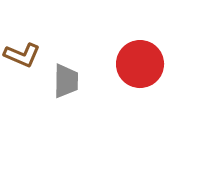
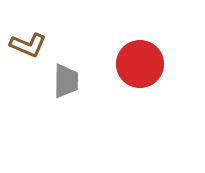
brown L-shape: moved 6 px right, 10 px up
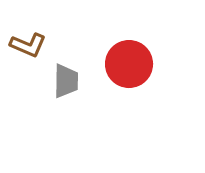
red circle: moved 11 px left
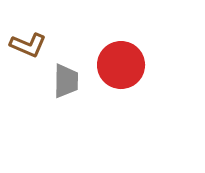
red circle: moved 8 px left, 1 px down
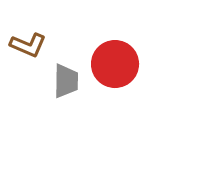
red circle: moved 6 px left, 1 px up
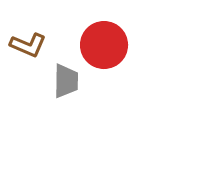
red circle: moved 11 px left, 19 px up
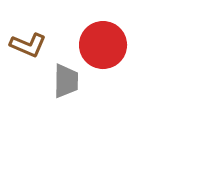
red circle: moved 1 px left
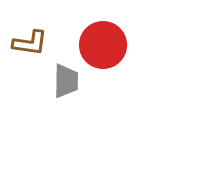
brown L-shape: moved 2 px right, 2 px up; rotated 15 degrees counterclockwise
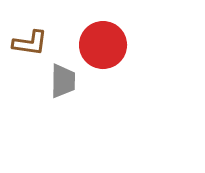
gray trapezoid: moved 3 px left
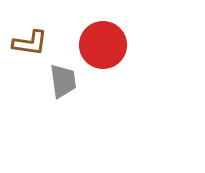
gray trapezoid: rotated 9 degrees counterclockwise
